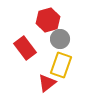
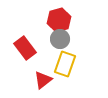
red hexagon: moved 11 px right
yellow rectangle: moved 4 px right, 1 px up
red triangle: moved 4 px left, 3 px up
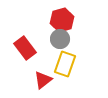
red hexagon: moved 3 px right
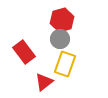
red rectangle: moved 1 px left, 4 px down
red triangle: moved 1 px right, 2 px down
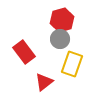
yellow rectangle: moved 7 px right
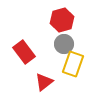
gray circle: moved 4 px right, 5 px down
yellow rectangle: moved 1 px right
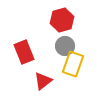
gray circle: moved 1 px right, 2 px down
red rectangle: rotated 15 degrees clockwise
red triangle: moved 1 px left, 1 px up
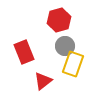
red hexagon: moved 3 px left
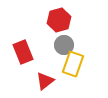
gray circle: moved 1 px left, 1 px up
red rectangle: moved 1 px left
red triangle: moved 2 px right
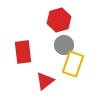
red rectangle: rotated 15 degrees clockwise
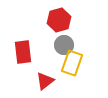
yellow rectangle: moved 1 px left, 1 px up
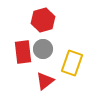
red hexagon: moved 16 px left
gray circle: moved 21 px left, 4 px down
